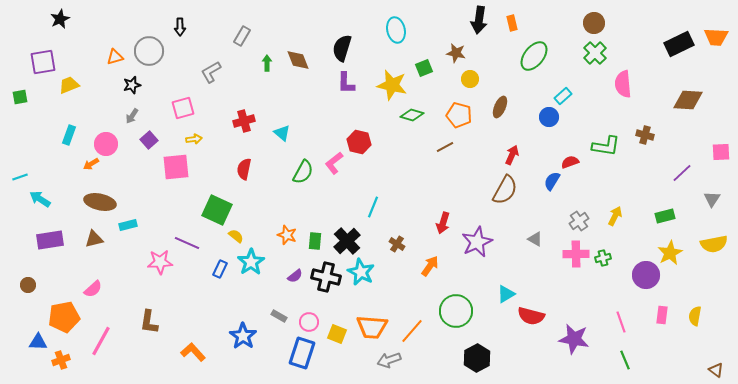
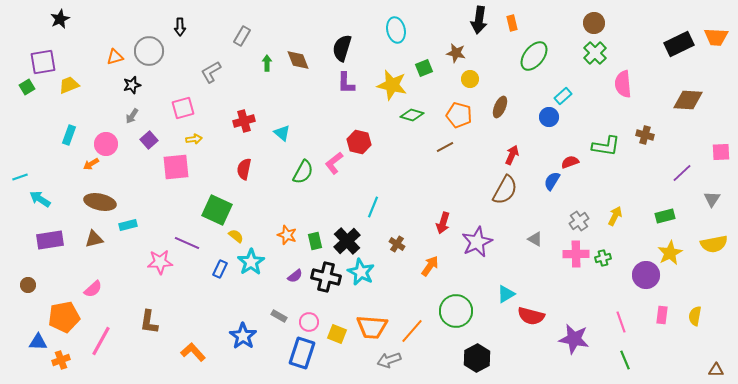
green square at (20, 97): moved 7 px right, 10 px up; rotated 21 degrees counterclockwise
green rectangle at (315, 241): rotated 18 degrees counterclockwise
brown triangle at (716, 370): rotated 35 degrees counterclockwise
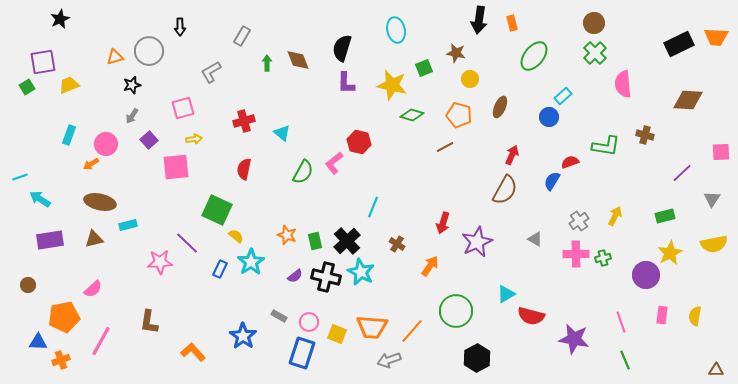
purple line at (187, 243): rotated 20 degrees clockwise
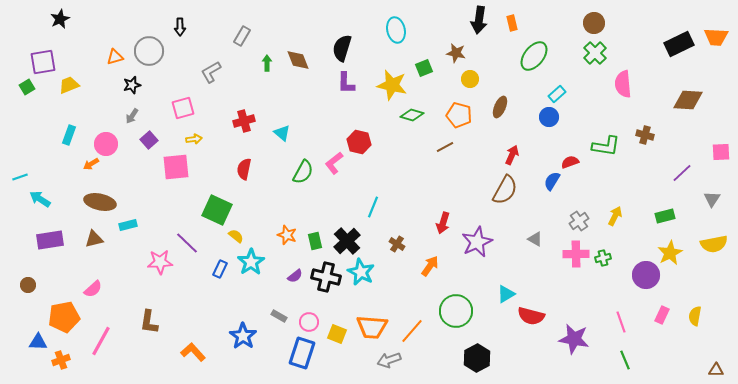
cyan rectangle at (563, 96): moved 6 px left, 2 px up
pink rectangle at (662, 315): rotated 18 degrees clockwise
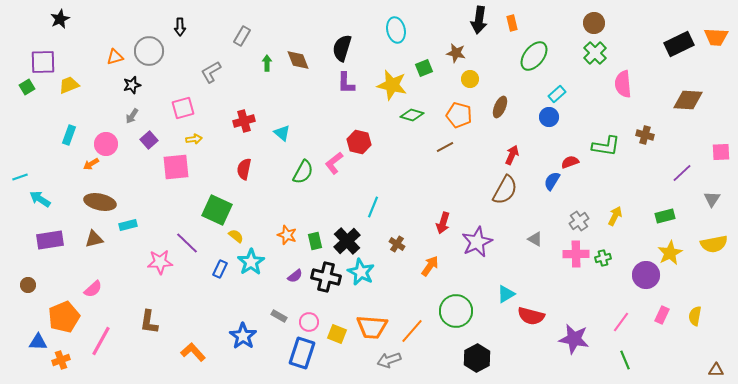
purple square at (43, 62): rotated 8 degrees clockwise
orange pentagon at (64, 317): rotated 12 degrees counterclockwise
pink line at (621, 322): rotated 55 degrees clockwise
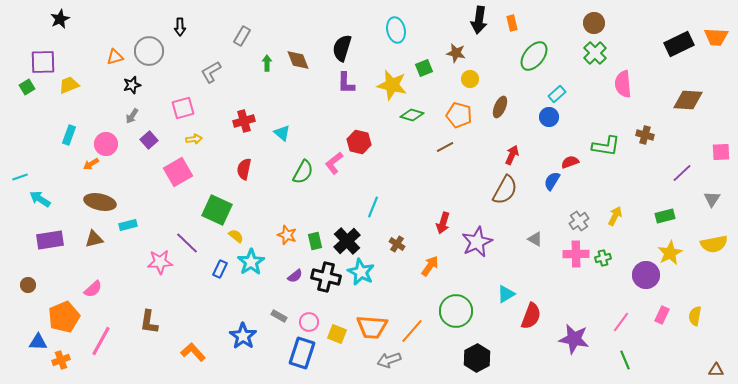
pink square at (176, 167): moved 2 px right, 5 px down; rotated 24 degrees counterclockwise
red semicircle at (531, 316): rotated 84 degrees counterclockwise
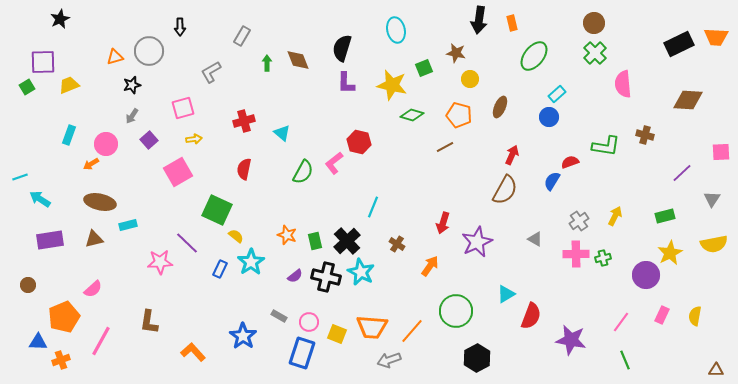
purple star at (574, 339): moved 3 px left, 1 px down
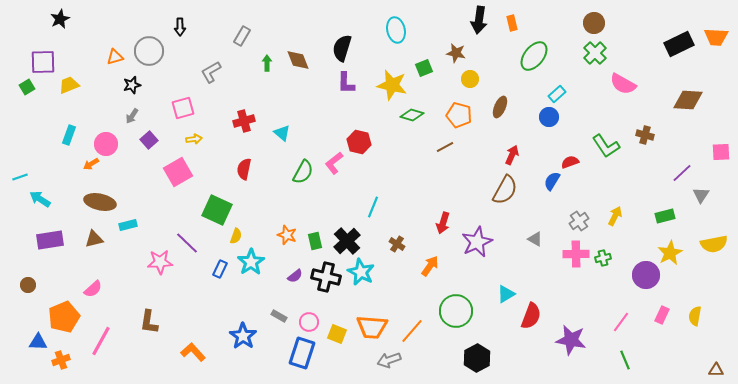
pink semicircle at (623, 84): rotated 56 degrees counterclockwise
green L-shape at (606, 146): rotated 48 degrees clockwise
gray triangle at (712, 199): moved 11 px left, 4 px up
yellow semicircle at (236, 236): rotated 70 degrees clockwise
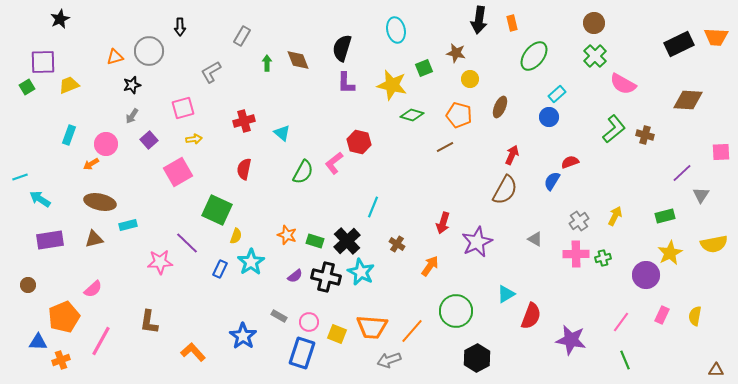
green cross at (595, 53): moved 3 px down
green L-shape at (606, 146): moved 8 px right, 17 px up; rotated 96 degrees counterclockwise
green rectangle at (315, 241): rotated 60 degrees counterclockwise
